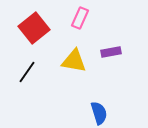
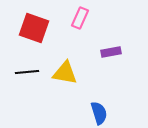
red square: rotated 32 degrees counterclockwise
yellow triangle: moved 9 px left, 12 px down
black line: rotated 50 degrees clockwise
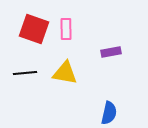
pink rectangle: moved 14 px left, 11 px down; rotated 25 degrees counterclockwise
red square: moved 1 px down
black line: moved 2 px left, 1 px down
blue semicircle: moved 10 px right; rotated 30 degrees clockwise
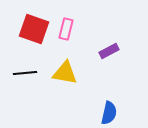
pink rectangle: rotated 15 degrees clockwise
purple rectangle: moved 2 px left, 1 px up; rotated 18 degrees counterclockwise
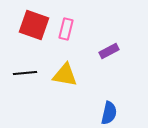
red square: moved 4 px up
yellow triangle: moved 2 px down
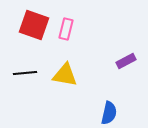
purple rectangle: moved 17 px right, 10 px down
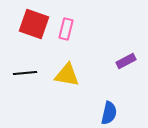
red square: moved 1 px up
yellow triangle: moved 2 px right
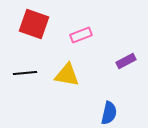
pink rectangle: moved 15 px right, 6 px down; rotated 55 degrees clockwise
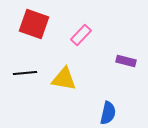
pink rectangle: rotated 25 degrees counterclockwise
purple rectangle: rotated 42 degrees clockwise
yellow triangle: moved 3 px left, 4 px down
blue semicircle: moved 1 px left
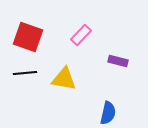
red square: moved 6 px left, 13 px down
purple rectangle: moved 8 px left
